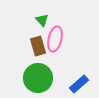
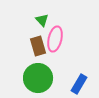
blue rectangle: rotated 18 degrees counterclockwise
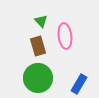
green triangle: moved 1 px left, 1 px down
pink ellipse: moved 10 px right, 3 px up; rotated 20 degrees counterclockwise
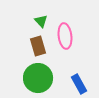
blue rectangle: rotated 60 degrees counterclockwise
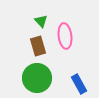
green circle: moved 1 px left
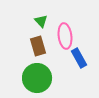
blue rectangle: moved 26 px up
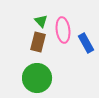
pink ellipse: moved 2 px left, 6 px up
brown rectangle: moved 4 px up; rotated 30 degrees clockwise
blue rectangle: moved 7 px right, 15 px up
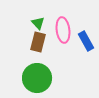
green triangle: moved 3 px left, 2 px down
blue rectangle: moved 2 px up
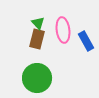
brown rectangle: moved 1 px left, 3 px up
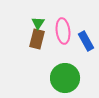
green triangle: rotated 16 degrees clockwise
pink ellipse: moved 1 px down
green circle: moved 28 px right
